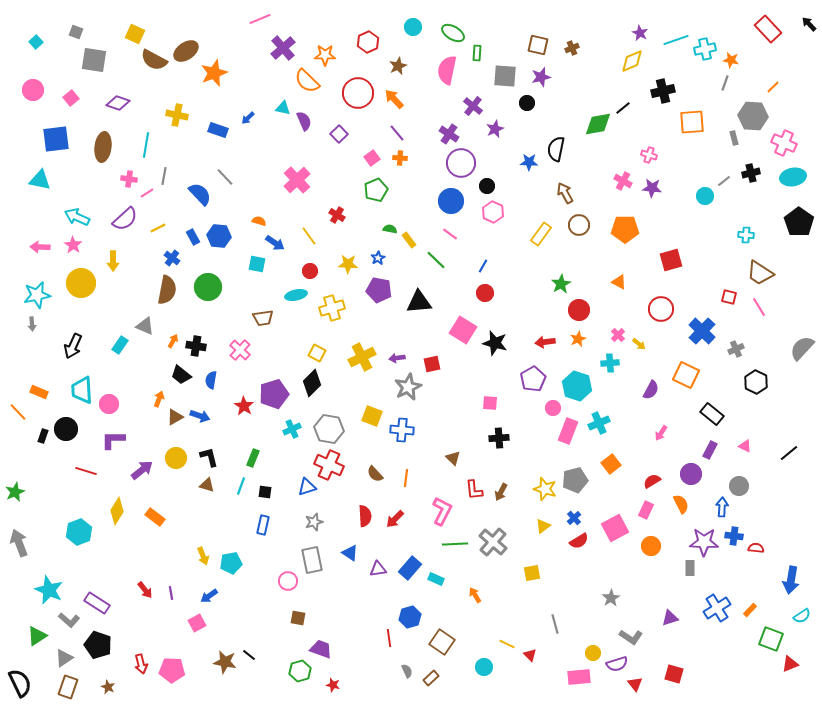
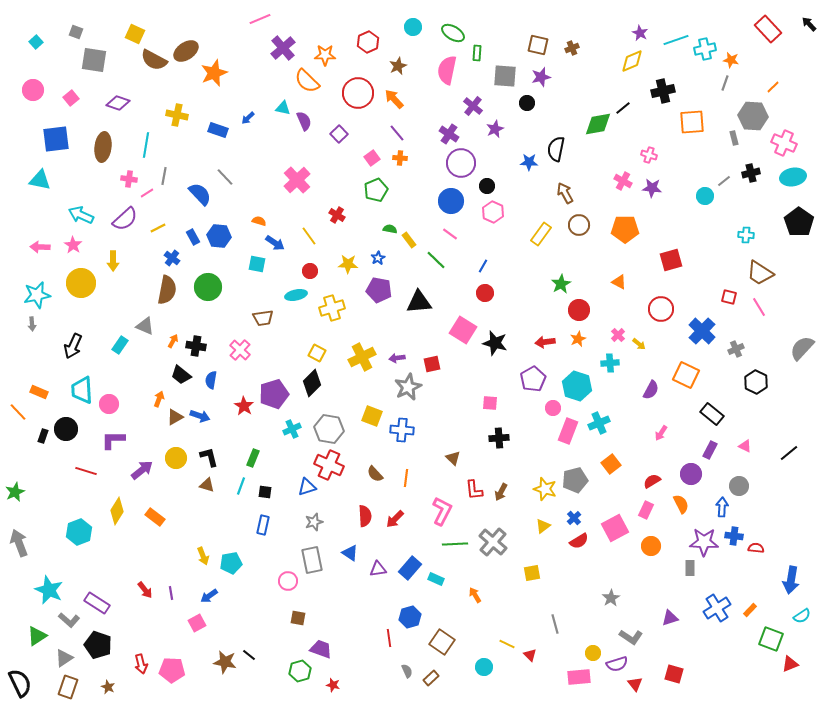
cyan arrow at (77, 217): moved 4 px right, 2 px up
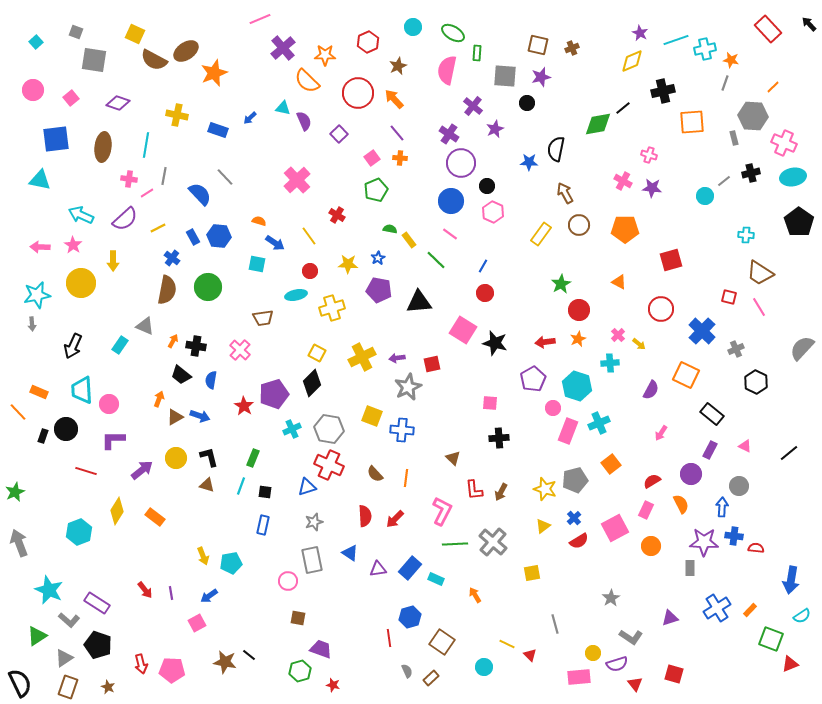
blue arrow at (248, 118): moved 2 px right
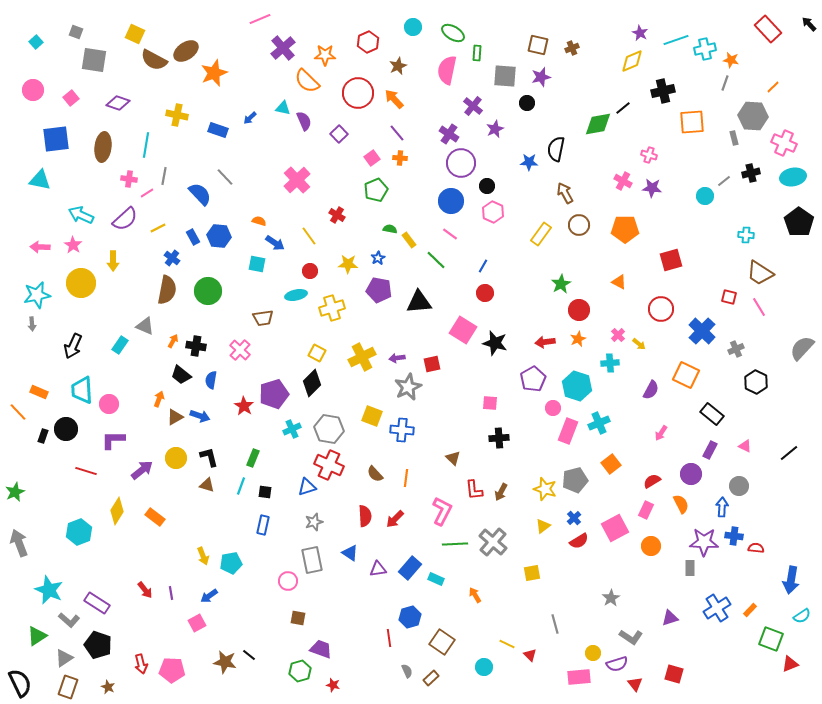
green circle at (208, 287): moved 4 px down
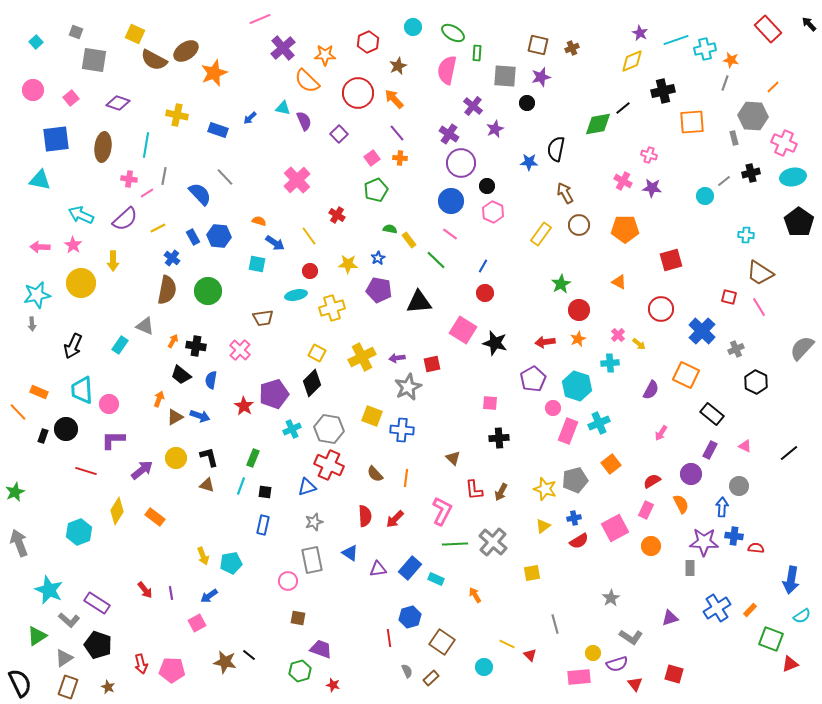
blue cross at (574, 518): rotated 32 degrees clockwise
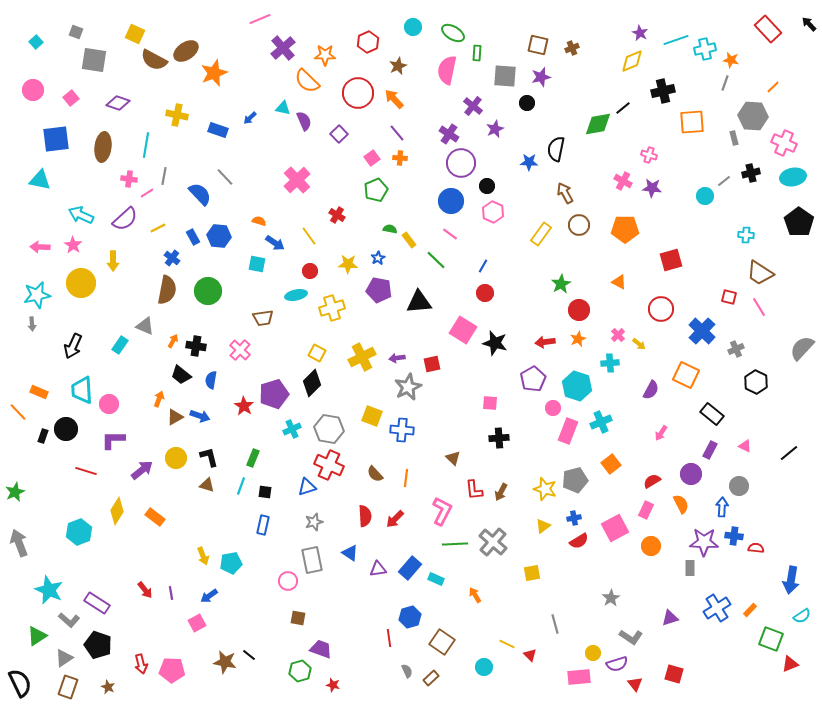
cyan cross at (599, 423): moved 2 px right, 1 px up
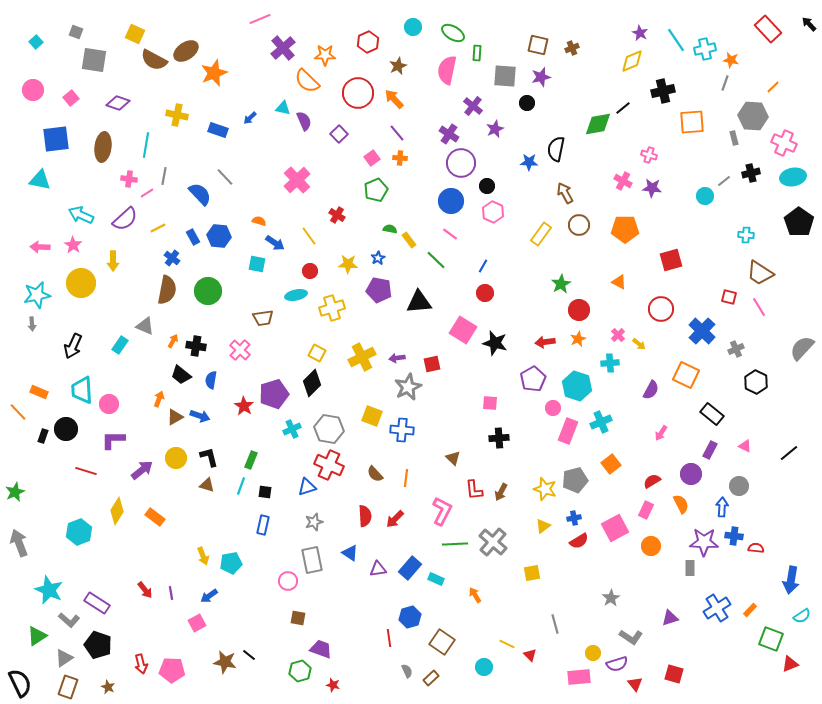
cyan line at (676, 40): rotated 75 degrees clockwise
green rectangle at (253, 458): moved 2 px left, 2 px down
